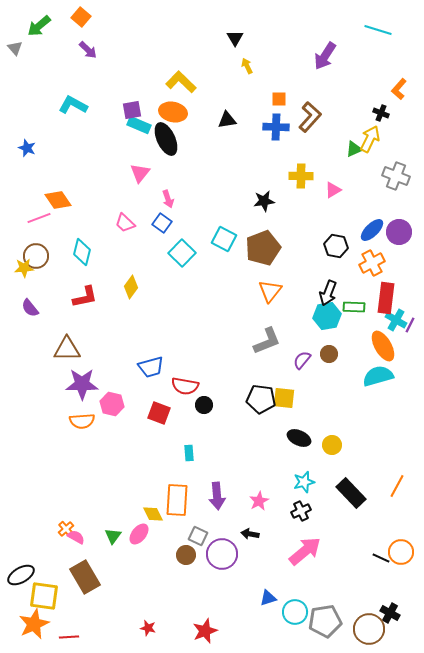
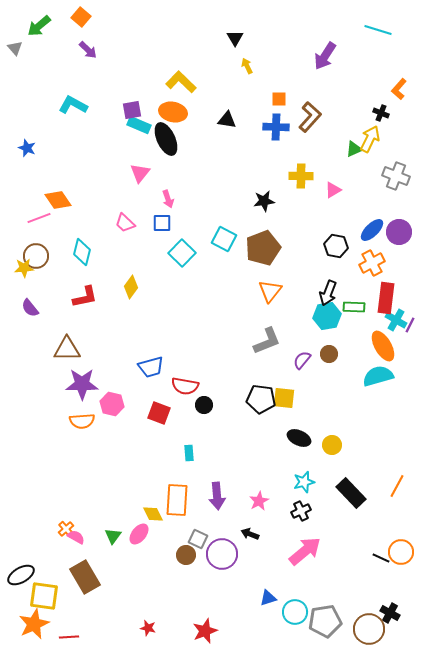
black triangle at (227, 120): rotated 18 degrees clockwise
blue square at (162, 223): rotated 36 degrees counterclockwise
black arrow at (250, 534): rotated 12 degrees clockwise
gray square at (198, 536): moved 3 px down
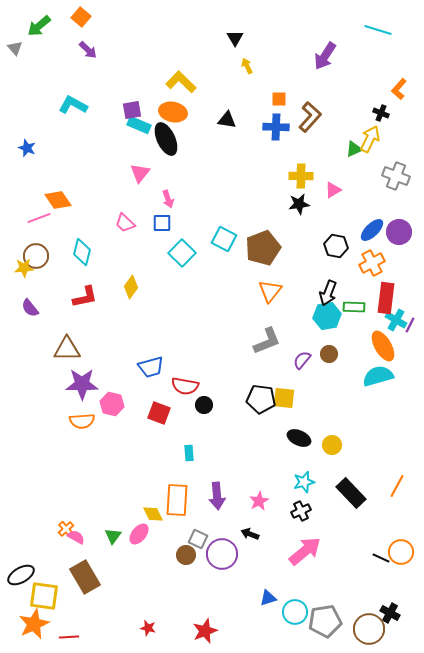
black star at (264, 201): moved 35 px right, 3 px down
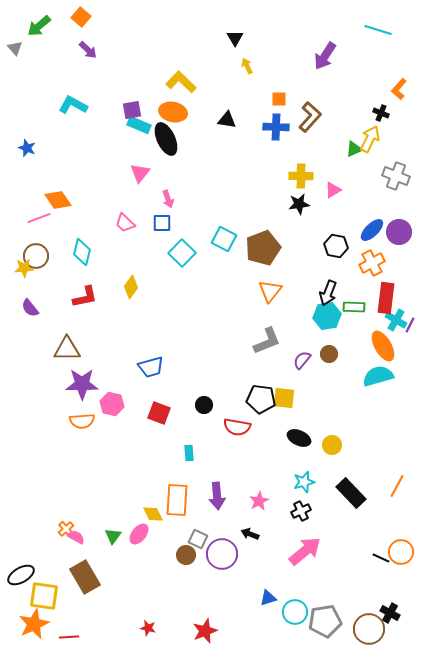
red semicircle at (185, 386): moved 52 px right, 41 px down
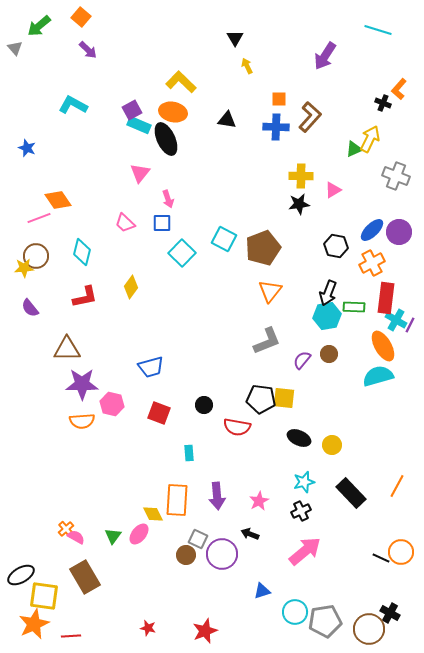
purple square at (132, 110): rotated 18 degrees counterclockwise
black cross at (381, 113): moved 2 px right, 10 px up
blue triangle at (268, 598): moved 6 px left, 7 px up
red line at (69, 637): moved 2 px right, 1 px up
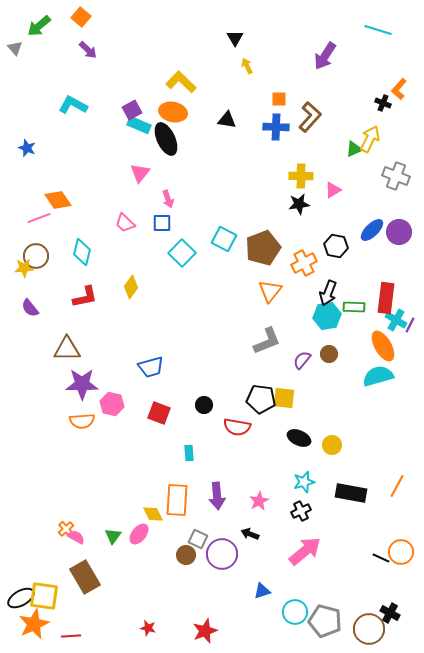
orange cross at (372, 263): moved 68 px left
black rectangle at (351, 493): rotated 36 degrees counterclockwise
black ellipse at (21, 575): moved 23 px down
gray pentagon at (325, 621): rotated 24 degrees clockwise
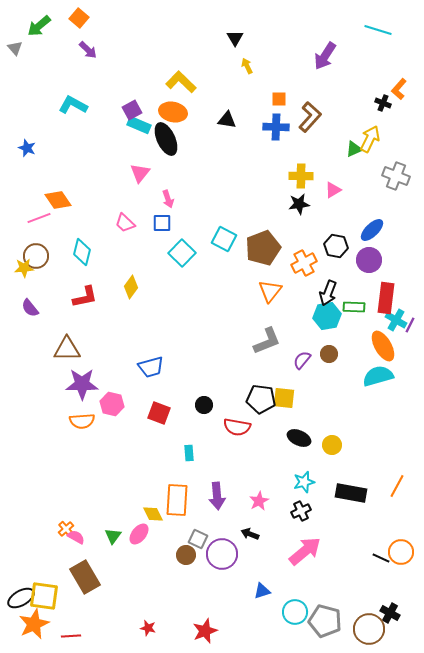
orange square at (81, 17): moved 2 px left, 1 px down
purple circle at (399, 232): moved 30 px left, 28 px down
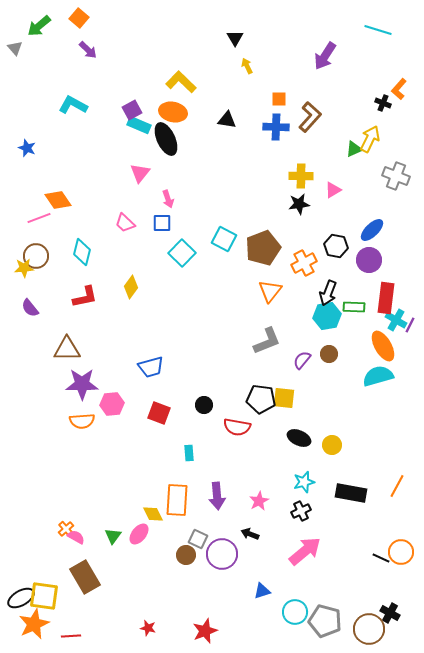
pink hexagon at (112, 404): rotated 20 degrees counterclockwise
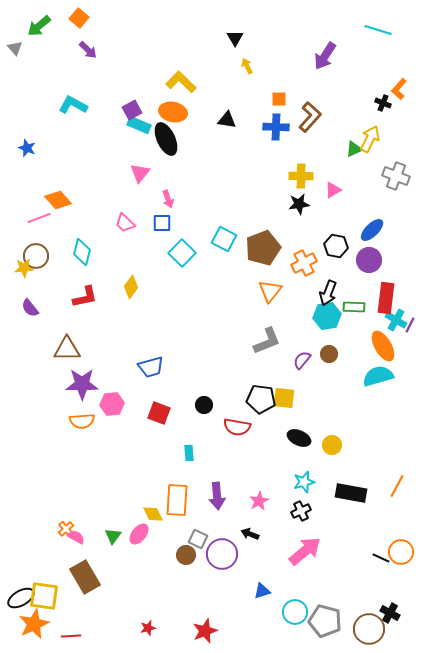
orange diamond at (58, 200): rotated 8 degrees counterclockwise
red star at (148, 628): rotated 28 degrees counterclockwise
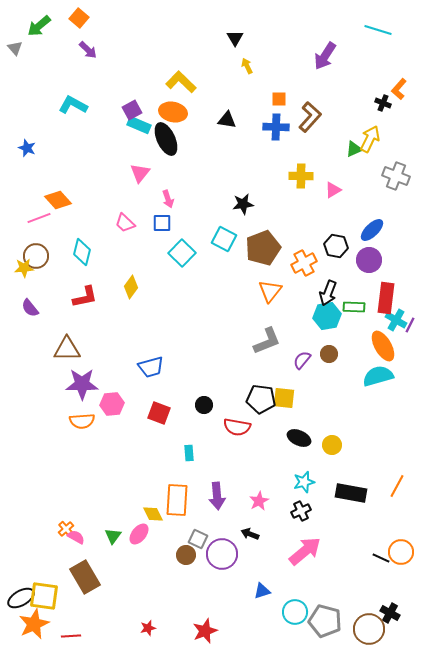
black star at (299, 204): moved 56 px left
